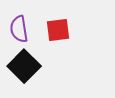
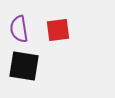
black square: rotated 36 degrees counterclockwise
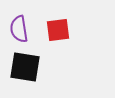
black square: moved 1 px right, 1 px down
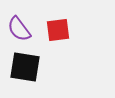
purple semicircle: rotated 28 degrees counterclockwise
